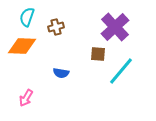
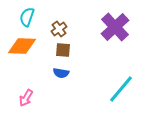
brown cross: moved 3 px right, 2 px down; rotated 21 degrees counterclockwise
brown square: moved 35 px left, 4 px up
cyan line: moved 18 px down
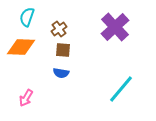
orange diamond: moved 1 px left, 1 px down
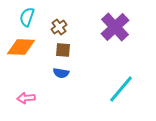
brown cross: moved 2 px up
pink arrow: rotated 54 degrees clockwise
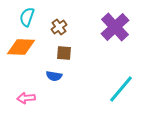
brown square: moved 1 px right, 3 px down
blue semicircle: moved 7 px left, 3 px down
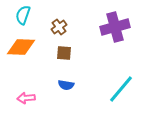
cyan semicircle: moved 4 px left, 2 px up
purple cross: rotated 28 degrees clockwise
blue semicircle: moved 12 px right, 9 px down
